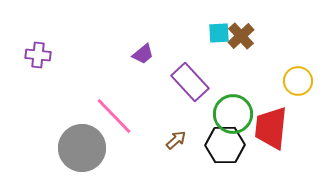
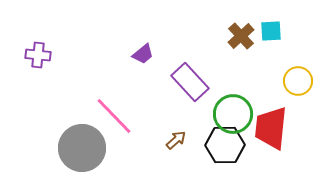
cyan square: moved 52 px right, 2 px up
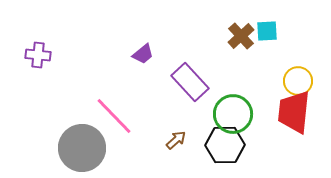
cyan square: moved 4 px left
red trapezoid: moved 23 px right, 16 px up
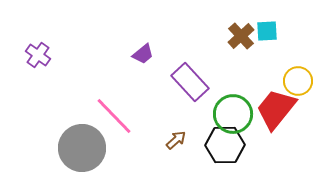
purple cross: rotated 30 degrees clockwise
red trapezoid: moved 18 px left, 3 px up; rotated 33 degrees clockwise
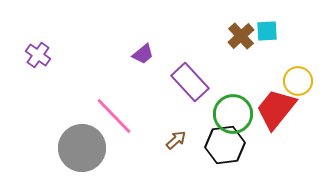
black hexagon: rotated 6 degrees counterclockwise
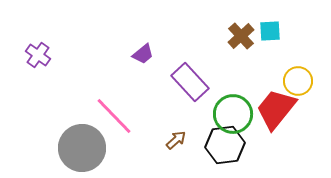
cyan square: moved 3 px right
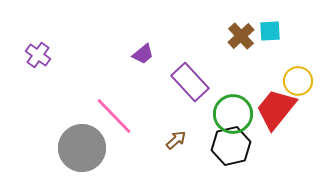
black hexagon: moved 6 px right, 1 px down; rotated 6 degrees counterclockwise
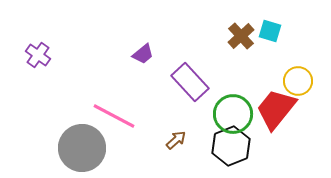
cyan square: rotated 20 degrees clockwise
pink line: rotated 18 degrees counterclockwise
black hexagon: rotated 9 degrees counterclockwise
